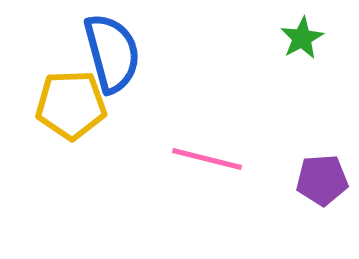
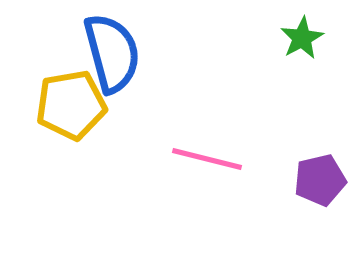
yellow pentagon: rotated 8 degrees counterclockwise
purple pentagon: moved 2 px left; rotated 9 degrees counterclockwise
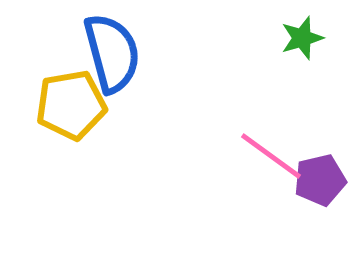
green star: rotated 12 degrees clockwise
pink line: moved 64 px right, 3 px up; rotated 22 degrees clockwise
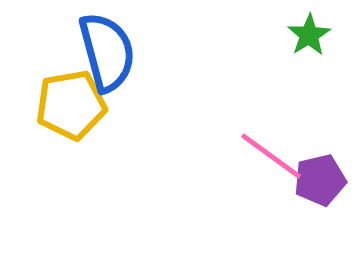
green star: moved 7 px right, 3 px up; rotated 15 degrees counterclockwise
blue semicircle: moved 5 px left, 1 px up
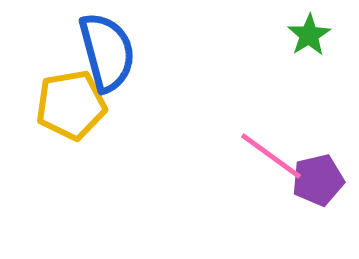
purple pentagon: moved 2 px left
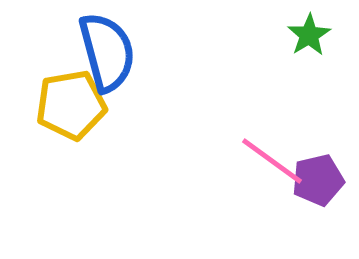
pink line: moved 1 px right, 5 px down
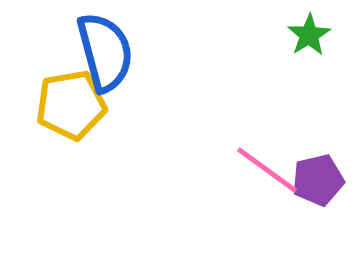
blue semicircle: moved 2 px left
pink line: moved 5 px left, 9 px down
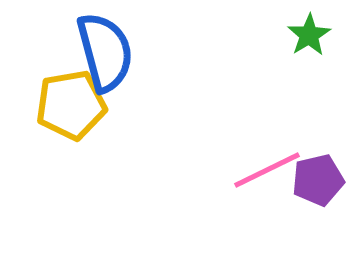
pink line: rotated 62 degrees counterclockwise
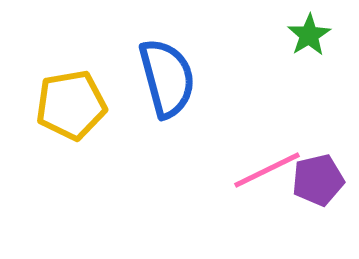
blue semicircle: moved 62 px right, 26 px down
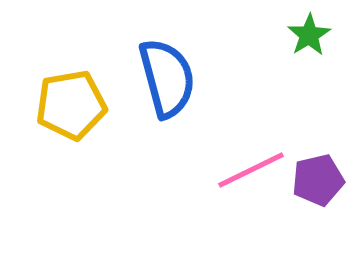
pink line: moved 16 px left
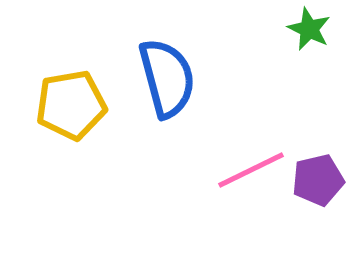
green star: moved 6 px up; rotated 15 degrees counterclockwise
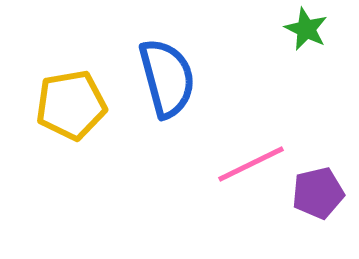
green star: moved 3 px left
pink line: moved 6 px up
purple pentagon: moved 13 px down
